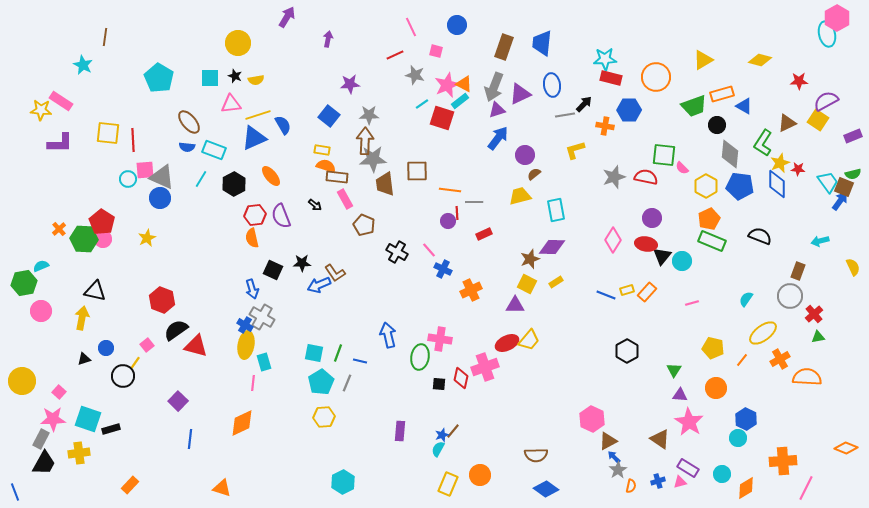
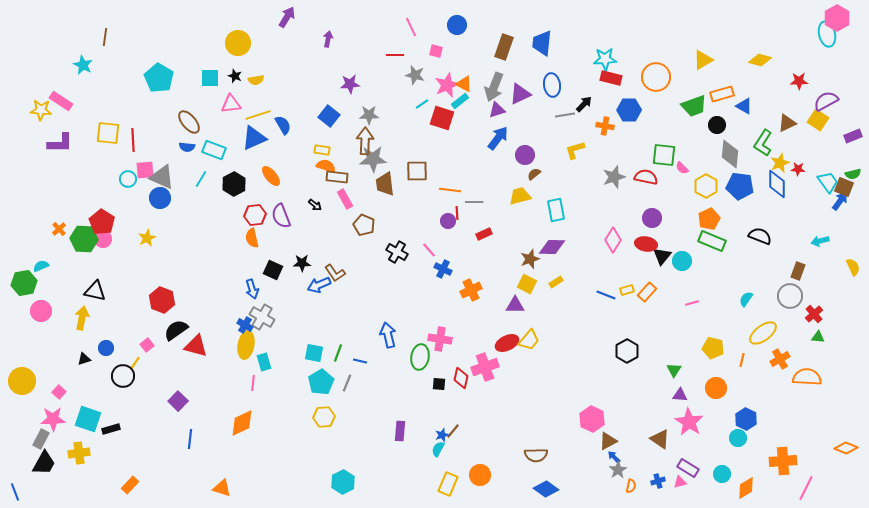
red line at (395, 55): rotated 24 degrees clockwise
green triangle at (818, 337): rotated 16 degrees clockwise
orange line at (742, 360): rotated 24 degrees counterclockwise
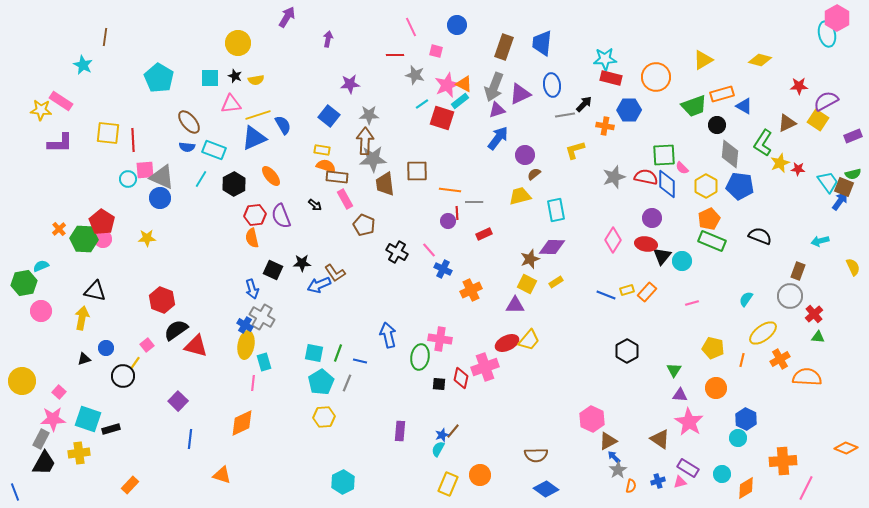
red star at (799, 81): moved 5 px down
green square at (664, 155): rotated 10 degrees counterclockwise
blue diamond at (777, 184): moved 110 px left
yellow star at (147, 238): rotated 24 degrees clockwise
orange triangle at (222, 488): moved 13 px up
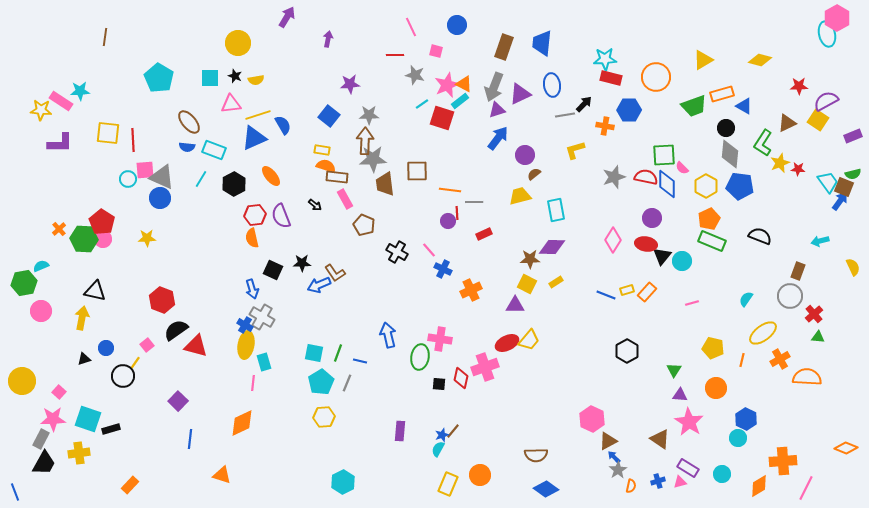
cyan star at (83, 65): moved 3 px left, 26 px down; rotated 30 degrees counterclockwise
black circle at (717, 125): moved 9 px right, 3 px down
brown star at (530, 259): rotated 18 degrees clockwise
orange diamond at (746, 488): moved 13 px right, 2 px up
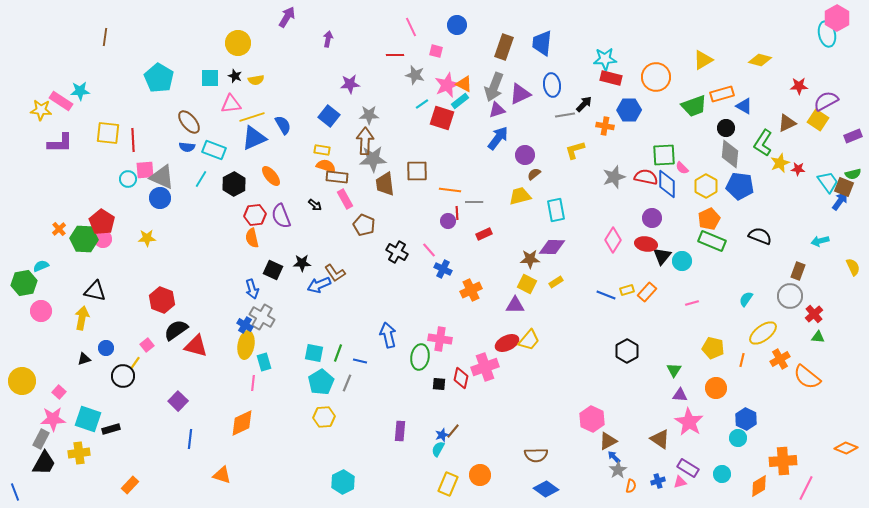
yellow line at (258, 115): moved 6 px left, 2 px down
orange semicircle at (807, 377): rotated 144 degrees counterclockwise
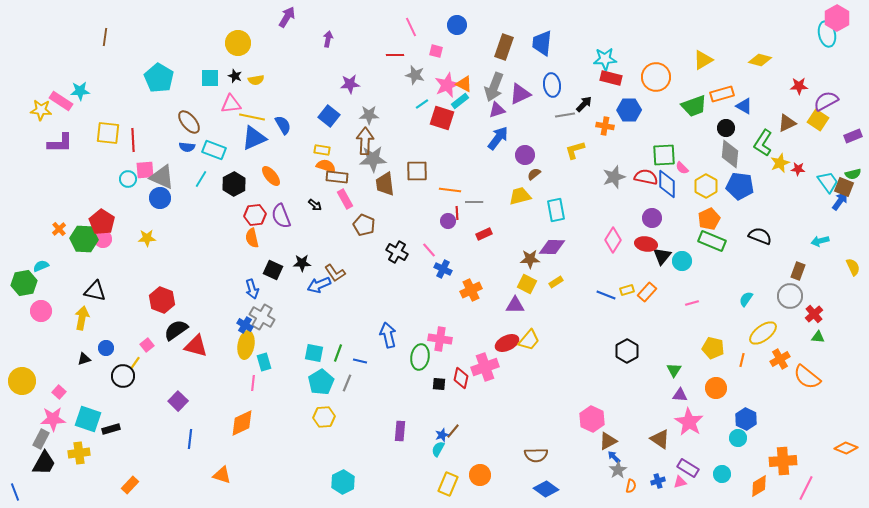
yellow line at (252, 117): rotated 30 degrees clockwise
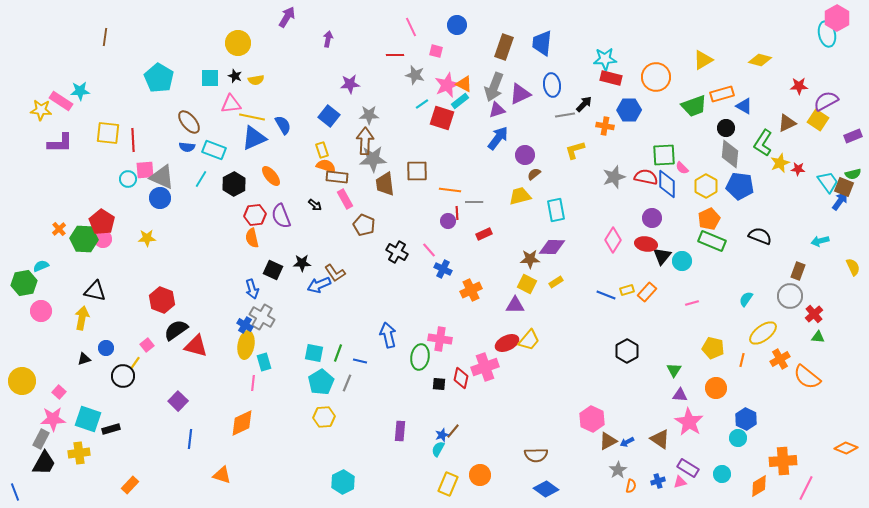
yellow rectangle at (322, 150): rotated 63 degrees clockwise
blue arrow at (614, 457): moved 13 px right, 15 px up; rotated 72 degrees counterclockwise
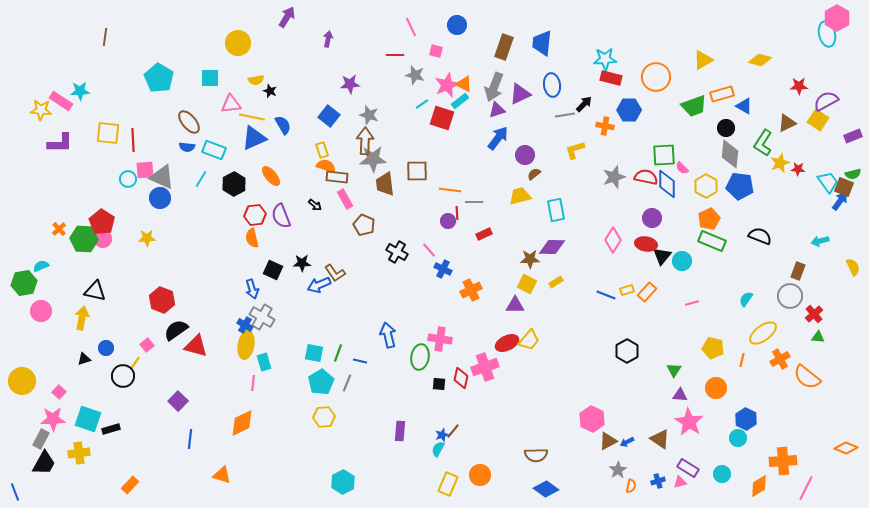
black star at (235, 76): moved 35 px right, 15 px down
gray star at (369, 115): rotated 18 degrees clockwise
